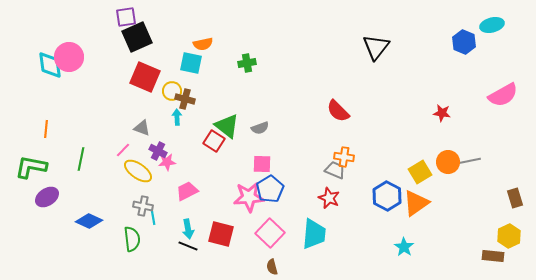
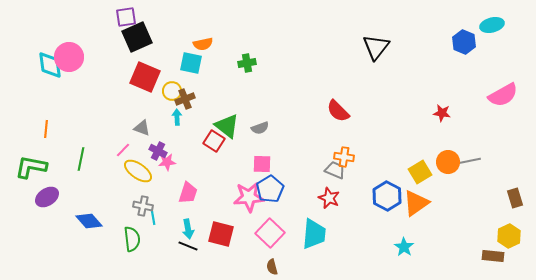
brown cross at (185, 99): rotated 36 degrees counterclockwise
pink trapezoid at (187, 191): moved 1 px right, 2 px down; rotated 135 degrees clockwise
blue diamond at (89, 221): rotated 24 degrees clockwise
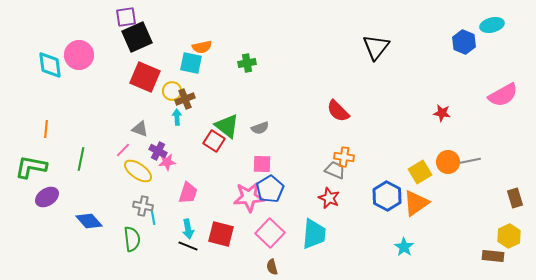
orange semicircle at (203, 44): moved 1 px left, 3 px down
pink circle at (69, 57): moved 10 px right, 2 px up
gray triangle at (142, 128): moved 2 px left, 1 px down
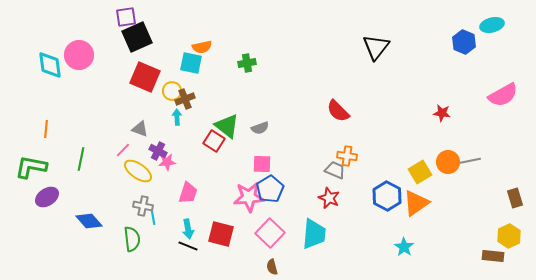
orange cross at (344, 157): moved 3 px right, 1 px up
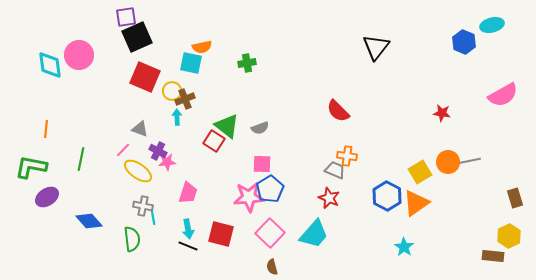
cyan trapezoid at (314, 234): rotated 36 degrees clockwise
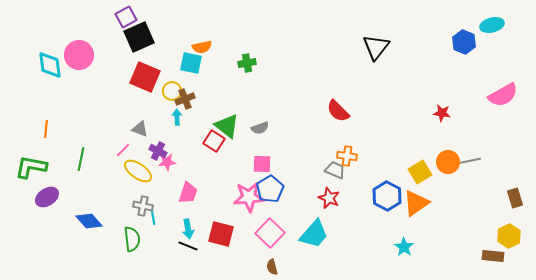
purple square at (126, 17): rotated 20 degrees counterclockwise
black square at (137, 37): moved 2 px right
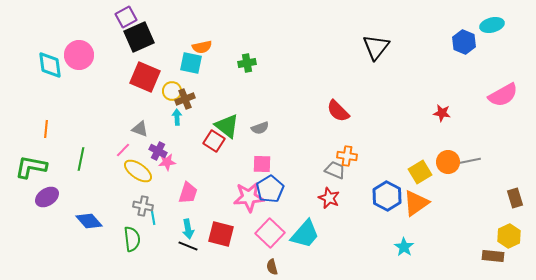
cyan trapezoid at (314, 234): moved 9 px left
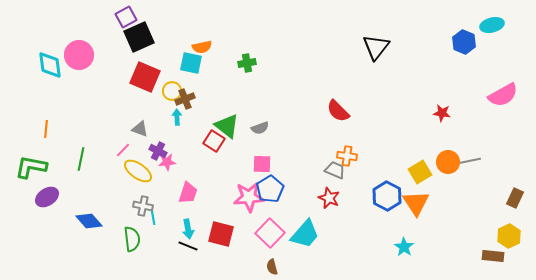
brown rectangle at (515, 198): rotated 42 degrees clockwise
orange triangle at (416, 203): rotated 28 degrees counterclockwise
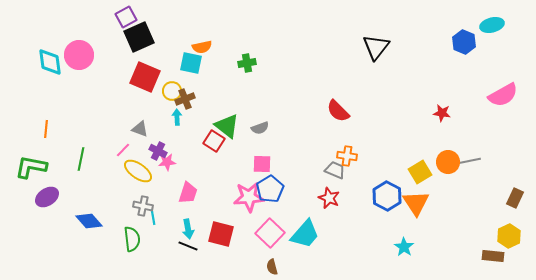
cyan diamond at (50, 65): moved 3 px up
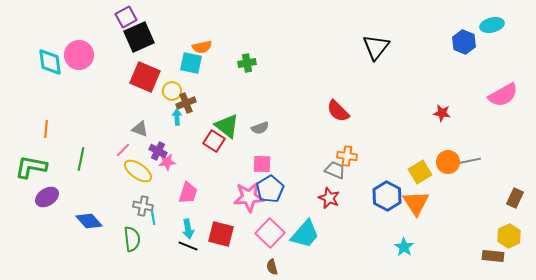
brown cross at (185, 99): moved 1 px right, 4 px down
